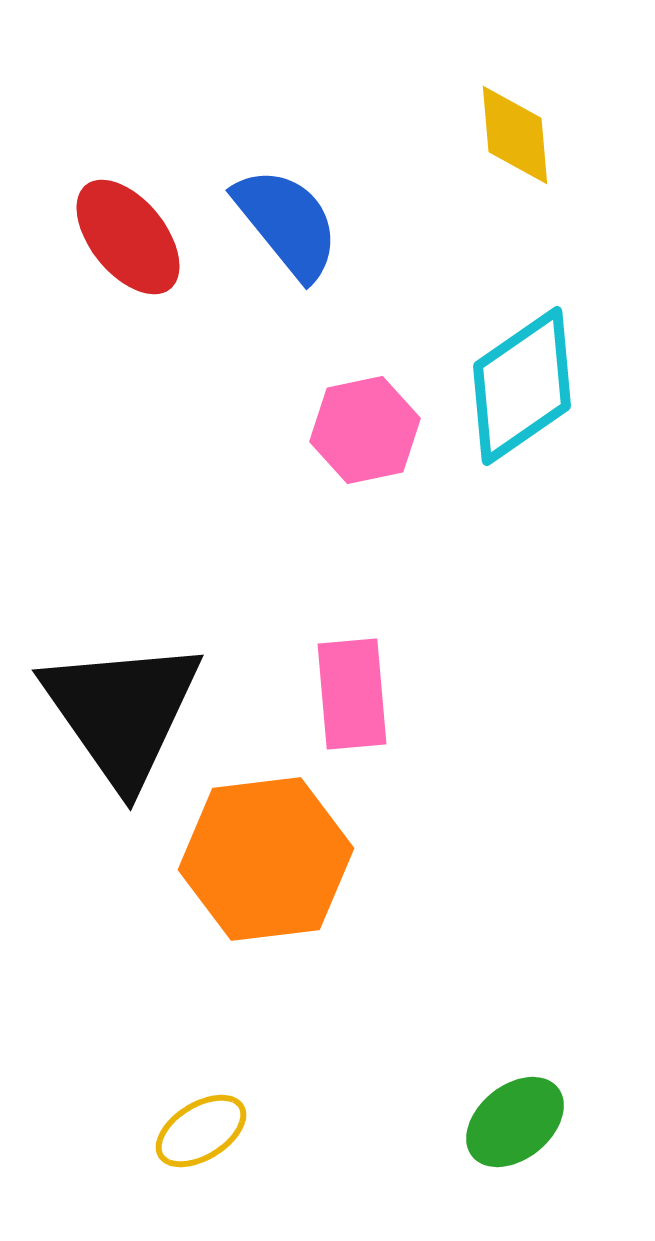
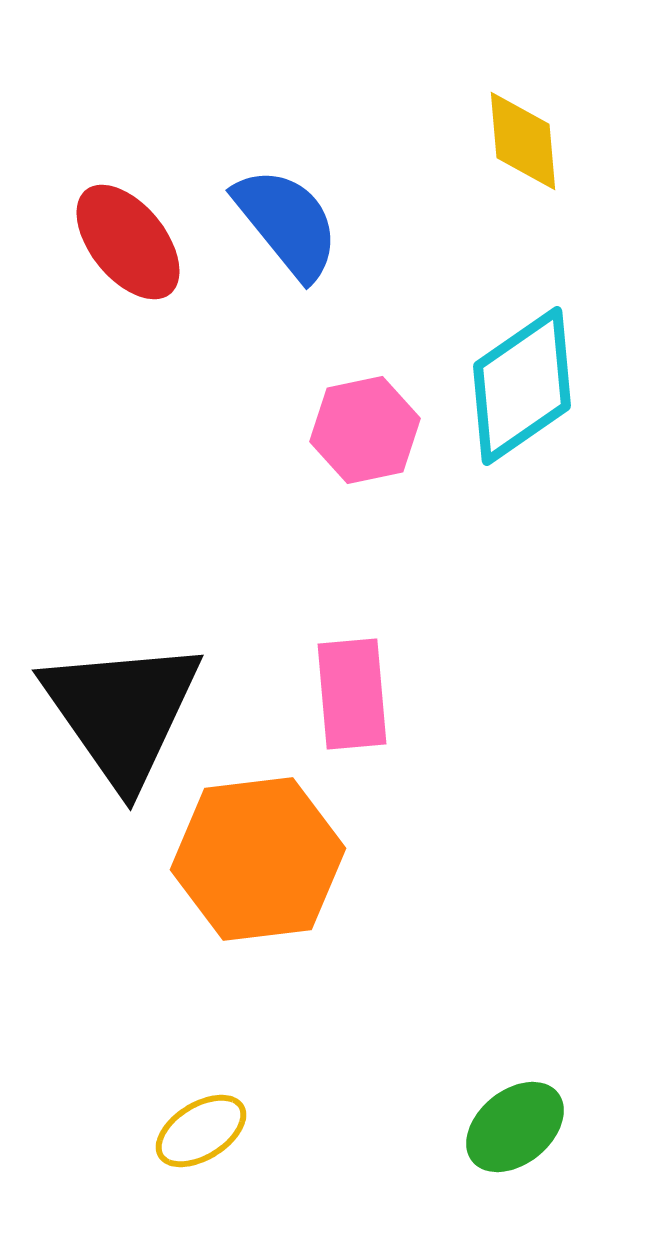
yellow diamond: moved 8 px right, 6 px down
red ellipse: moved 5 px down
orange hexagon: moved 8 px left
green ellipse: moved 5 px down
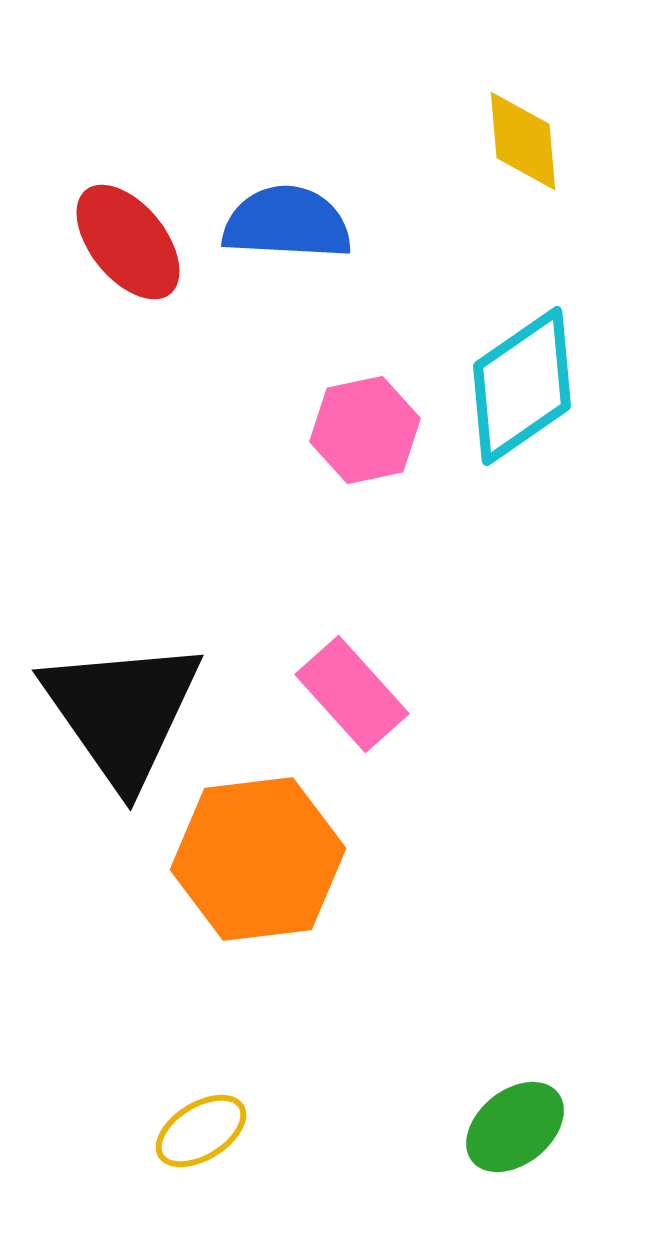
blue semicircle: rotated 48 degrees counterclockwise
pink rectangle: rotated 37 degrees counterclockwise
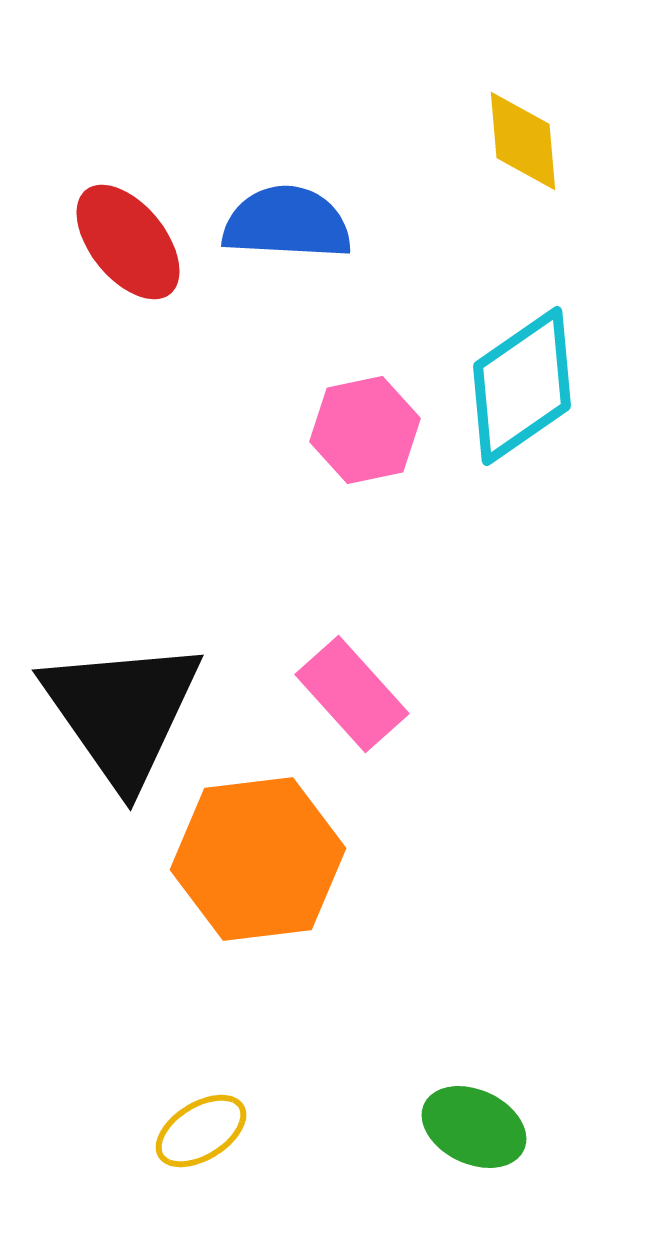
green ellipse: moved 41 px left; rotated 64 degrees clockwise
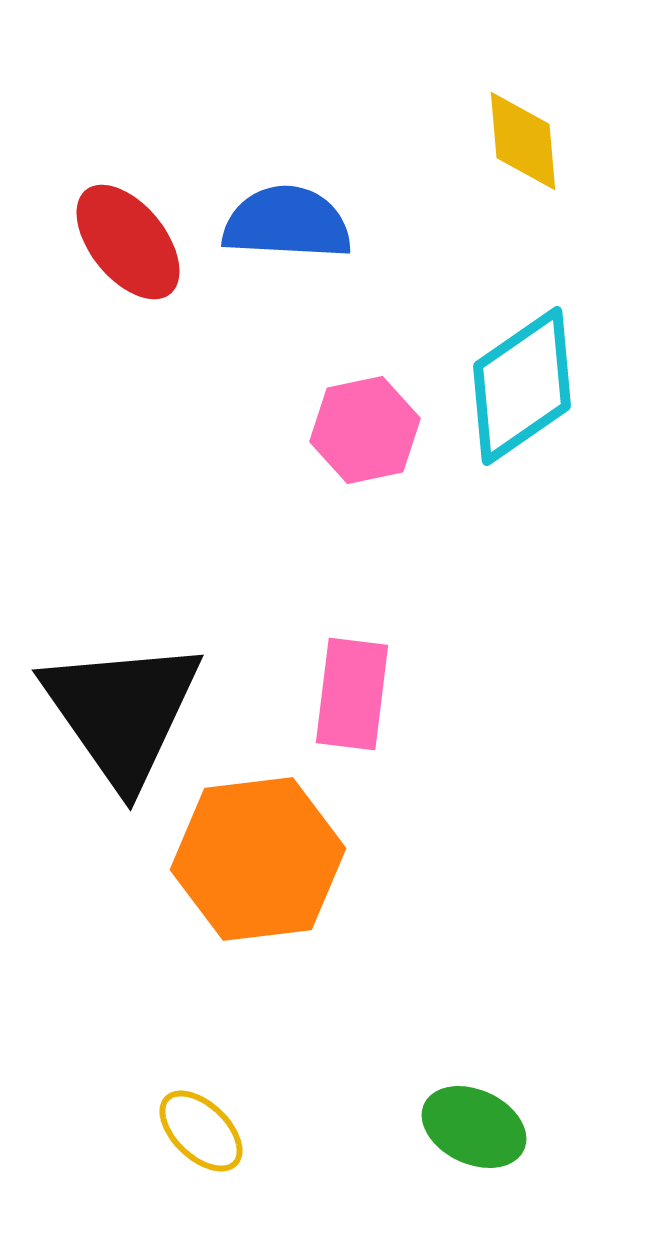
pink rectangle: rotated 49 degrees clockwise
yellow ellipse: rotated 76 degrees clockwise
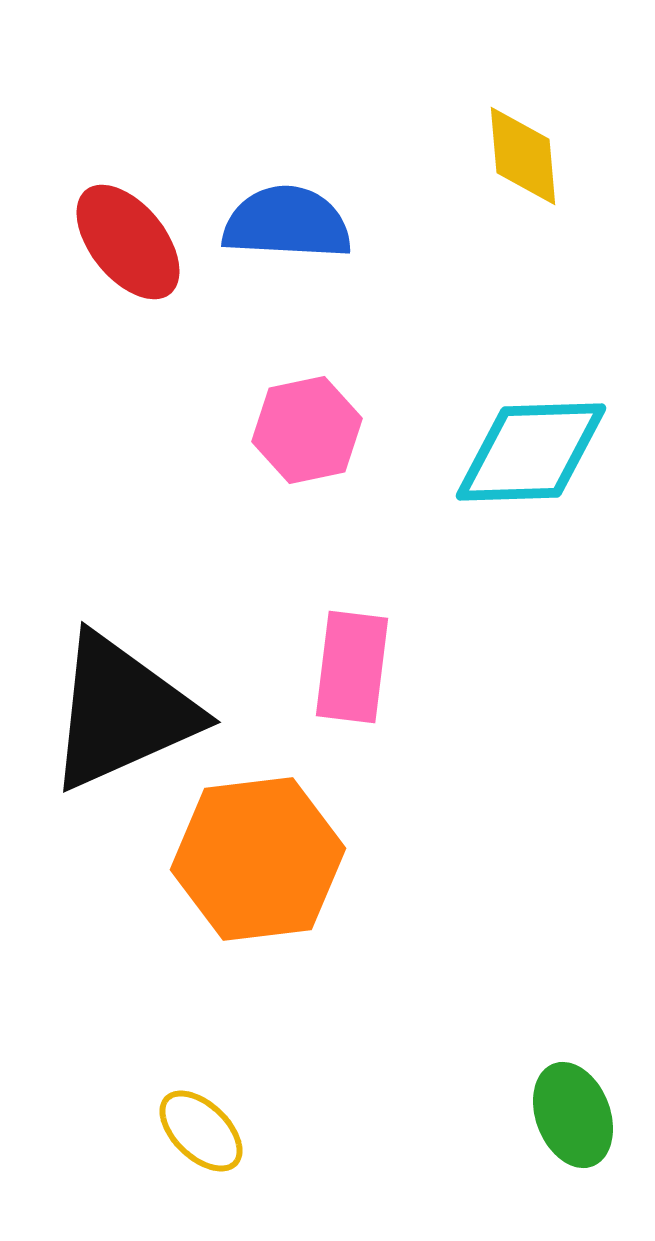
yellow diamond: moved 15 px down
cyan diamond: moved 9 px right, 66 px down; rotated 33 degrees clockwise
pink hexagon: moved 58 px left
pink rectangle: moved 27 px up
black triangle: rotated 41 degrees clockwise
green ellipse: moved 99 px right, 12 px up; rotated 44 degrees clockwise
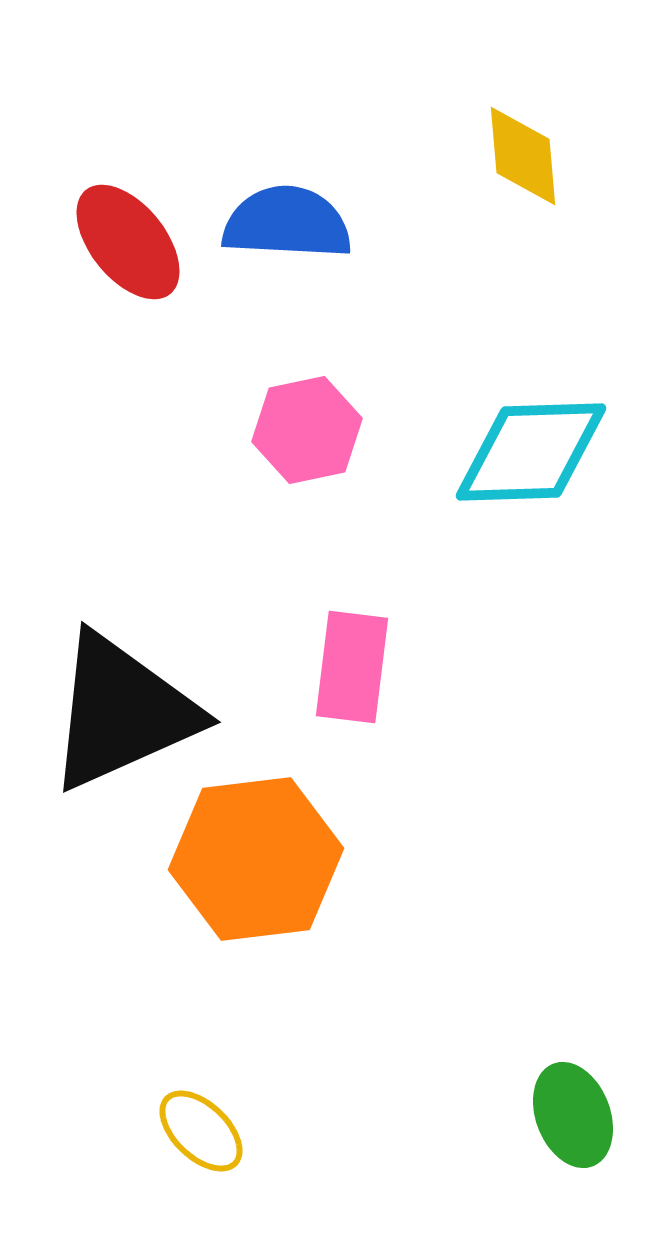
orange hexagon: moved 2 px left
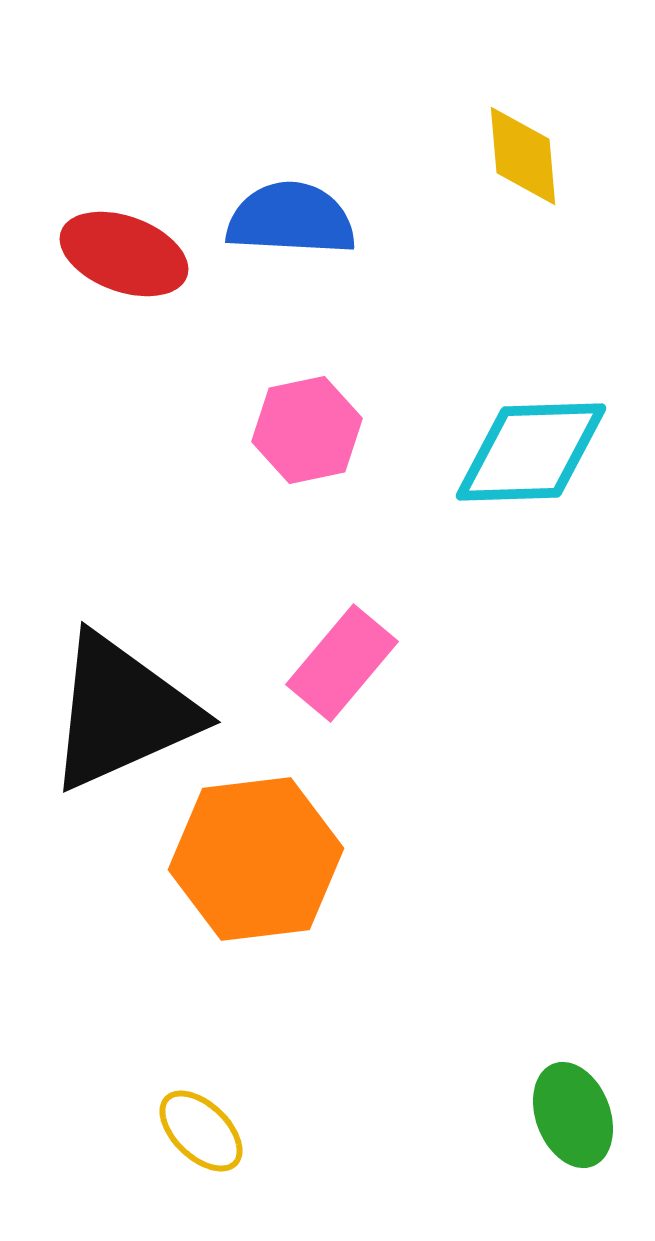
blue semicircle: moved 4 px right, 4 px up
red ellipse: moved 4 px left, 12 px down; rotated 31 degrees counterclockwise
pink rectangle: moved 10 px left, 4 px up; rotated 33 degrees clockwise
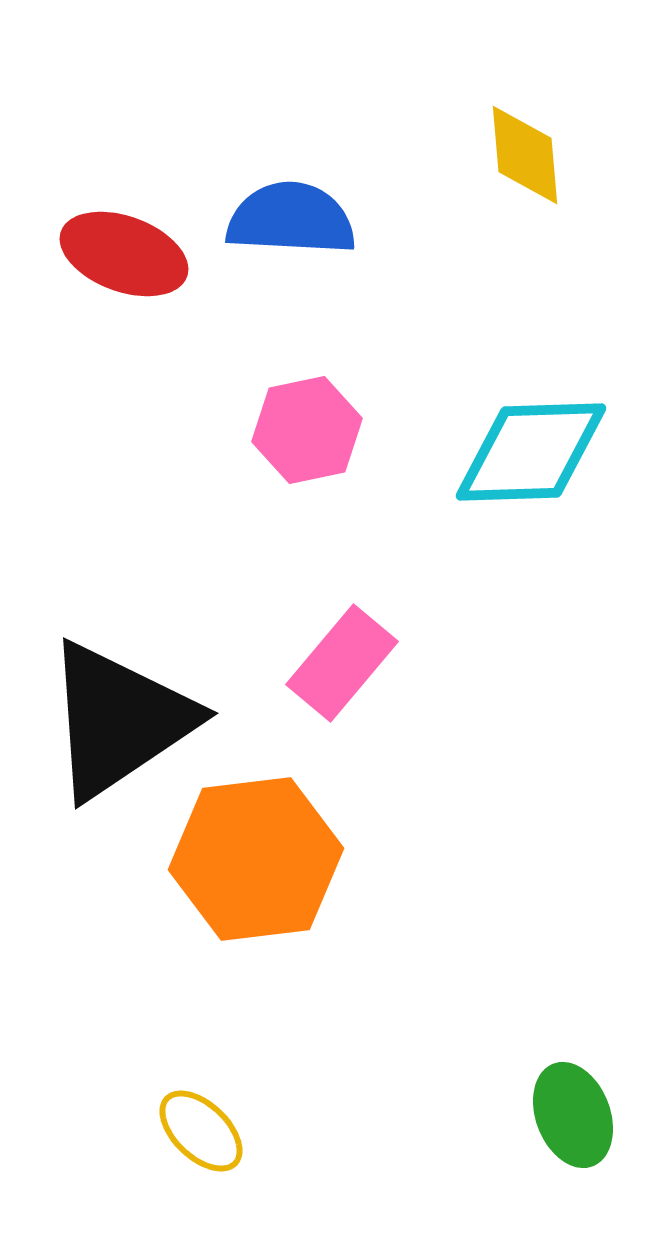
yellow diamond: moved 2 px right, 1 px up
black triangle: moved 3 px left, 8 px down; rotated 10 degrees counterclockwise
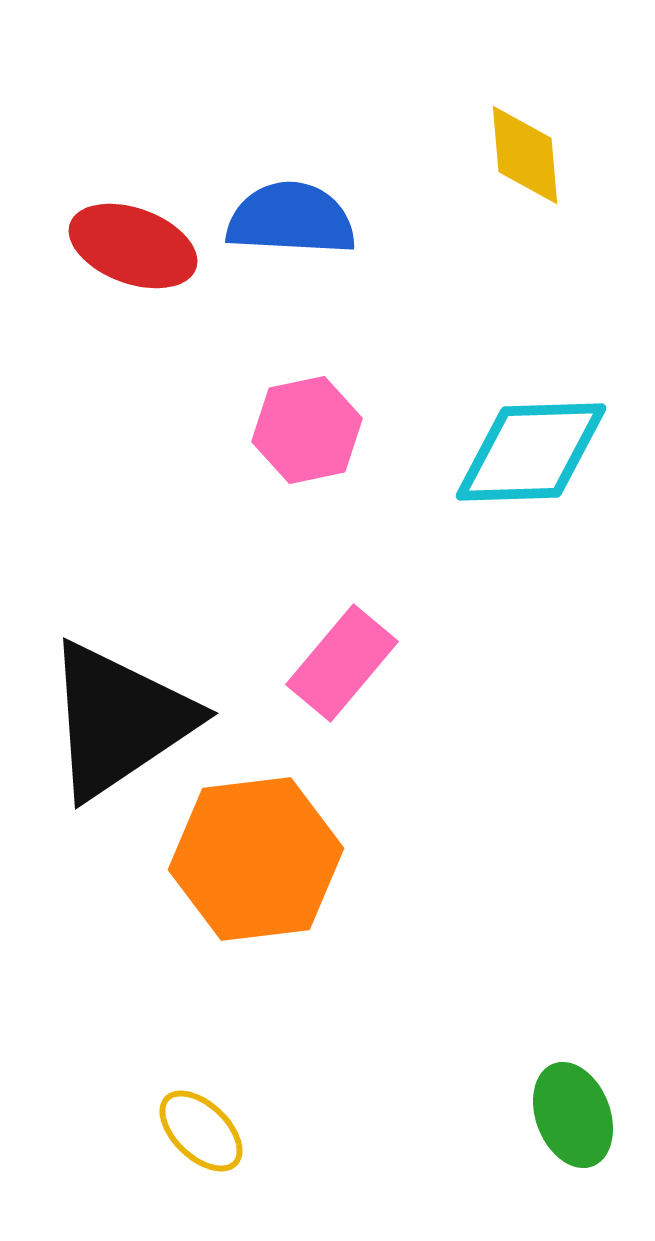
red ellipse: moved 9 px right, 8 px up
